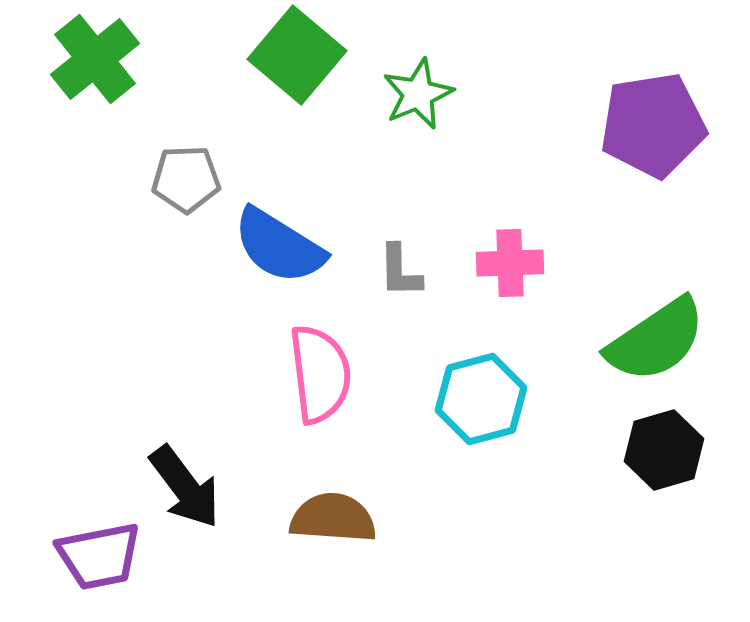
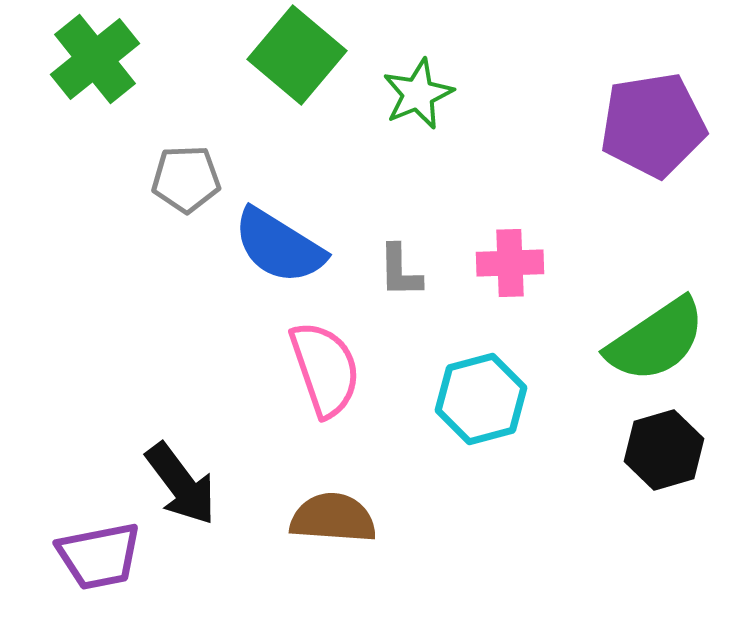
pink semicircle: moved 5 px right, 5 px up; rotated 12 degrees counterclockwise
black arrow: moved 4 px left, 3 px up
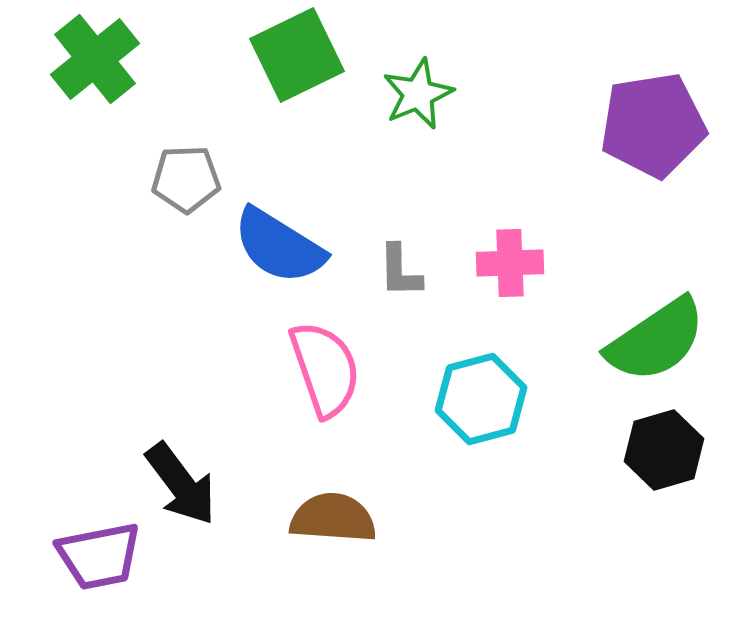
green square: rotated 24 degrees clockwise
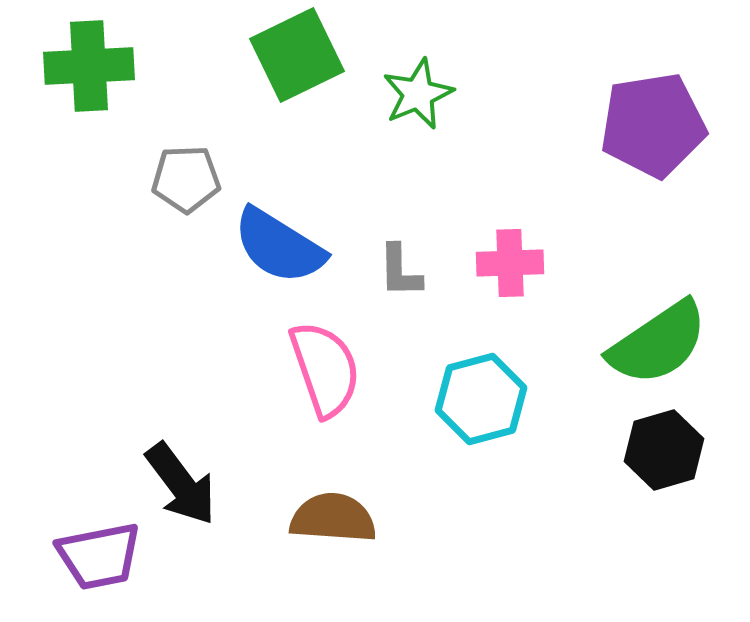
green cross: moved 6 px left, 7 px down; rotated 36 degrees clockwise
green semicircle: moved 2 px right, 3 px down
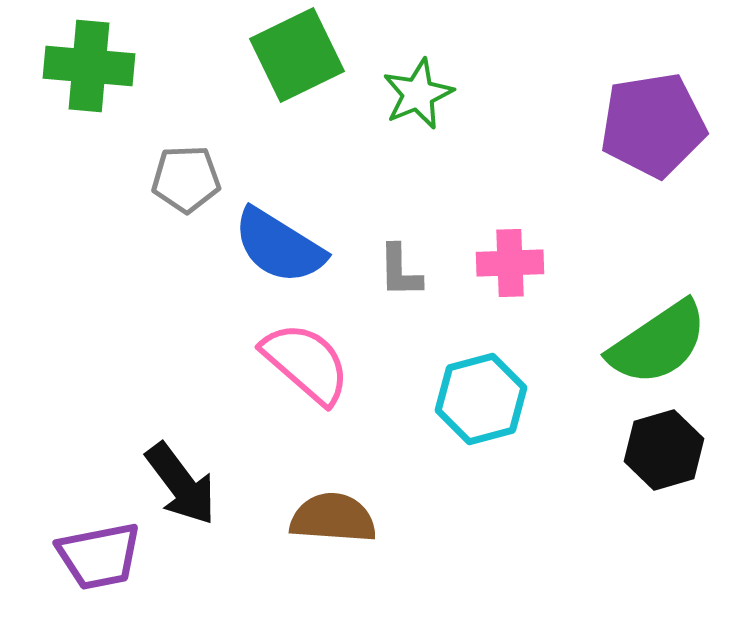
green cross: rotated 8 degrees clockwise
pink semicircle: moved 19 px left, 6 px up; rotated 30 degrees counterclockwise
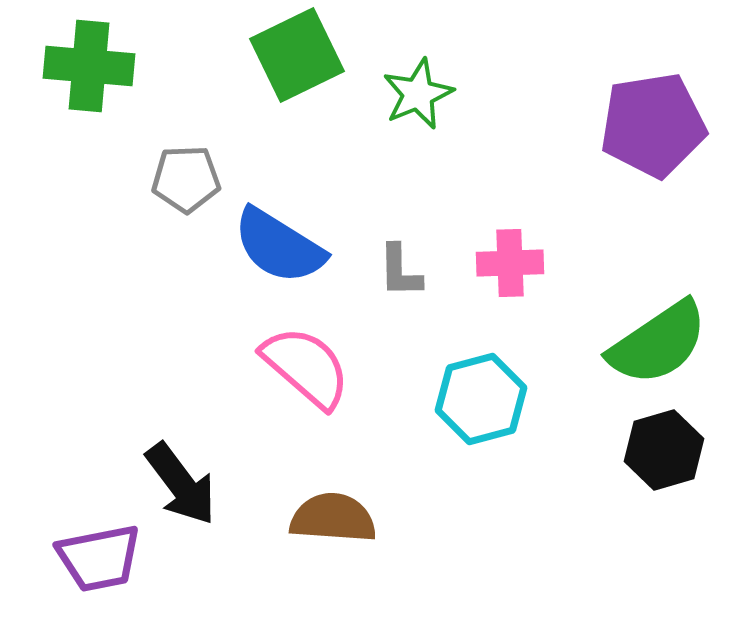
pink semicircle: moved 4 px down
purple trapezoid: moved 2 px down
